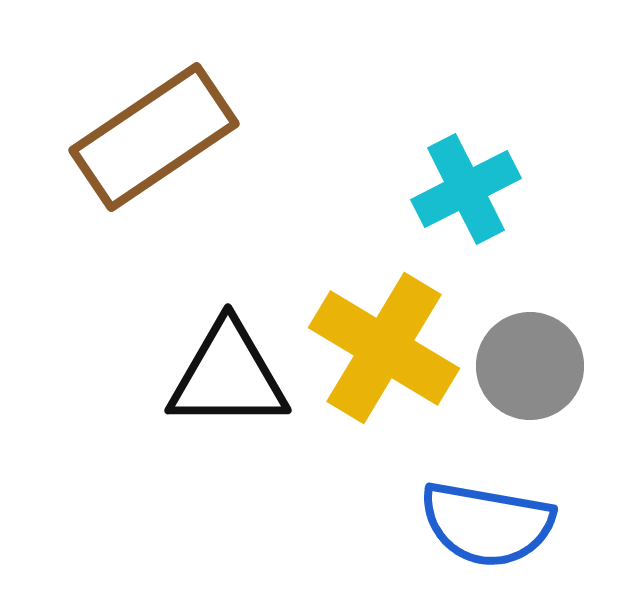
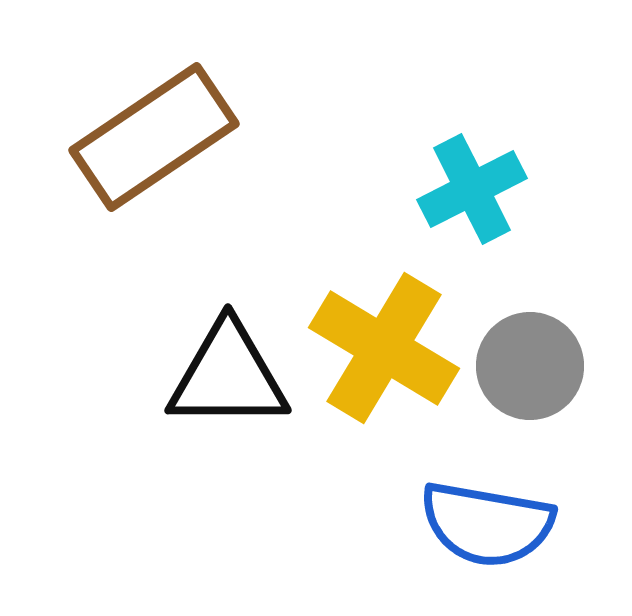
cyan cross: moved 6 px right
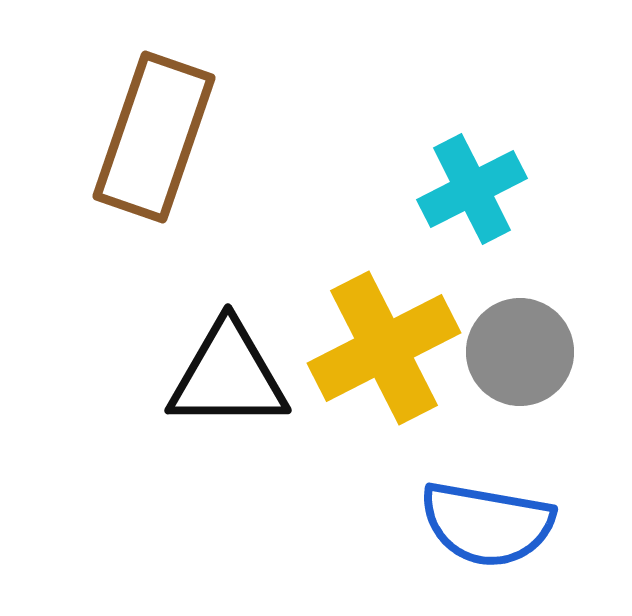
brown rectangle: rotated 37 degrees counterclockwise
yellow cross: rotated 32 degrees clockwise
gray circle: moved 10 px left, 14 px up
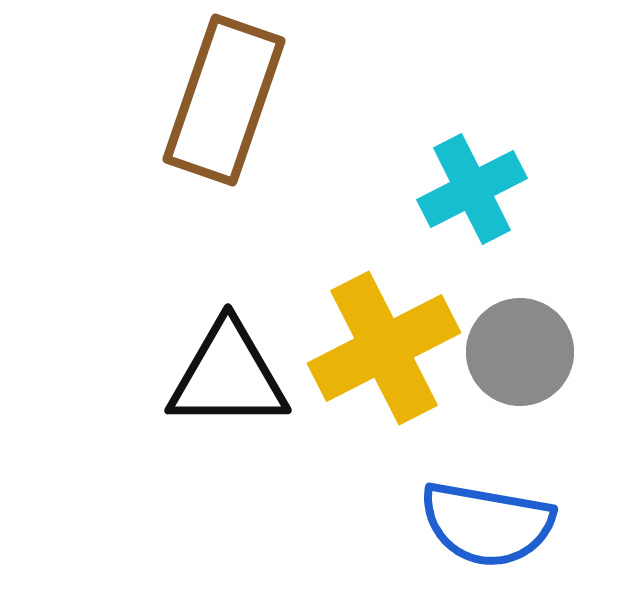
brown rectangle: moved 70 px right, 37 px up
